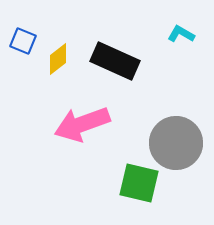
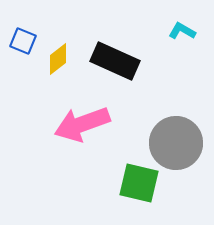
cyan L-shape: moved 1 px right, 3 px up
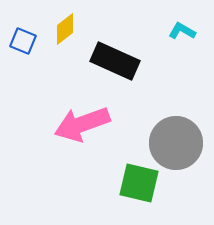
yellow diamond: moved 7 px right, 30 px up
